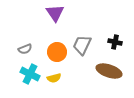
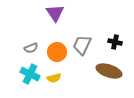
gray semicircle: moved 6 px right, 1 px up
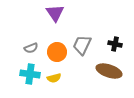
black cross: moved 2 px down
cyan cross: rotated 18 degrees counterclockwise
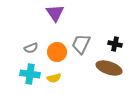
gray trapezoid: moved 1 px left, 1 px up
brown ellipse: moved 3 px up
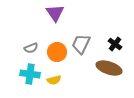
black cross: rotated 24 degrees clockwise
yellow semicircle: moved 2 px down
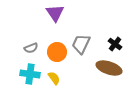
yellow semicircle: moved 2 px up; rotated 112 degrees counterclockwise
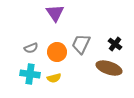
yellow semicircle: rotated 112 degrees clockwise
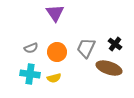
gray trapezoid: moved 5 px right, 4 px down
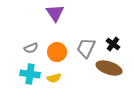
black cross: moved 2 px left
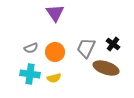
orange circle: moved 2 px left
brown ellipse: moved 3 px left
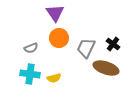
orange circle: moved 4 px right, 14 px up
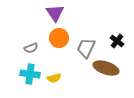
black cross: moved 4 px right, 3 px up
